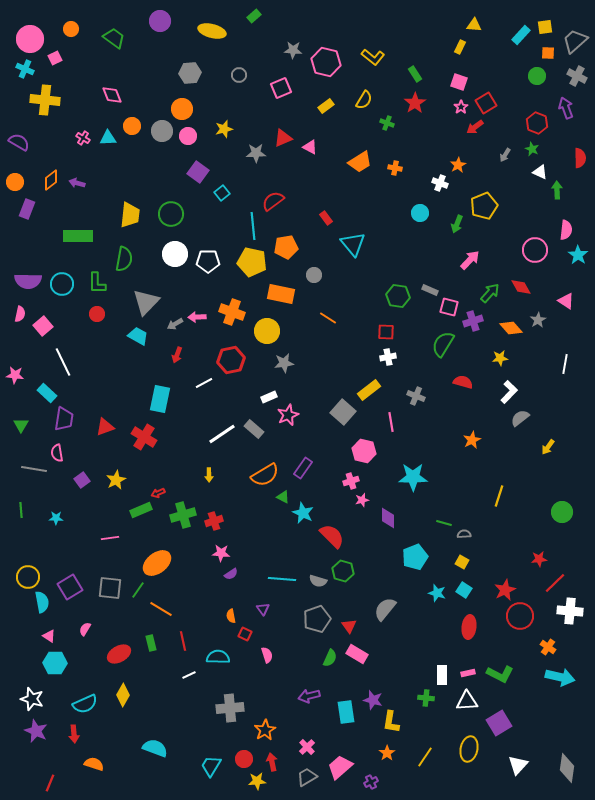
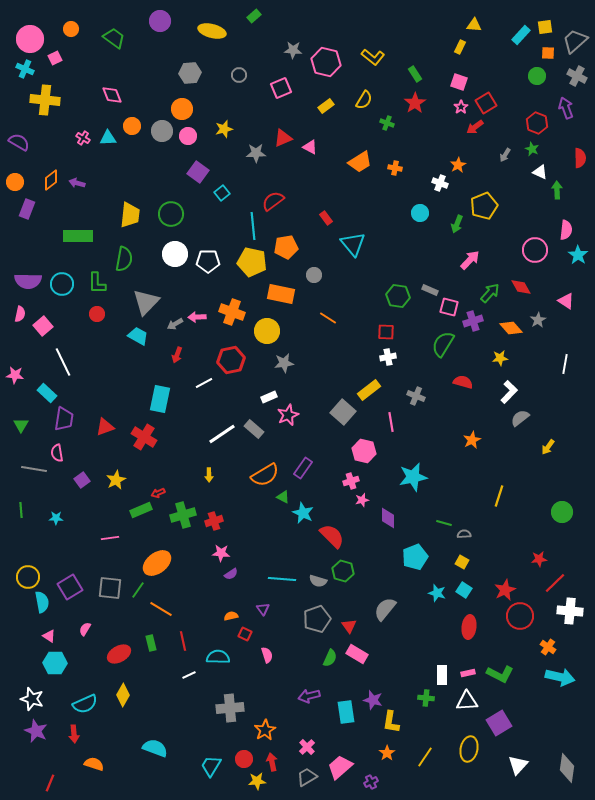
cyan star at (413, 477): rotated 12 degrees counterclockwise
orange semicircle at (231, 616): rotated 88 degrees clockwise
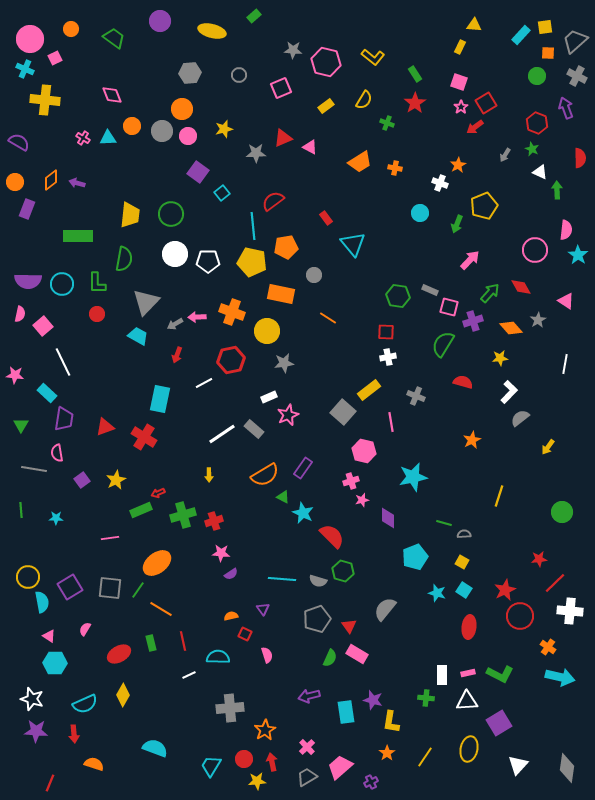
purple star at (36, 731): rotated 20 degrees counterclockwise
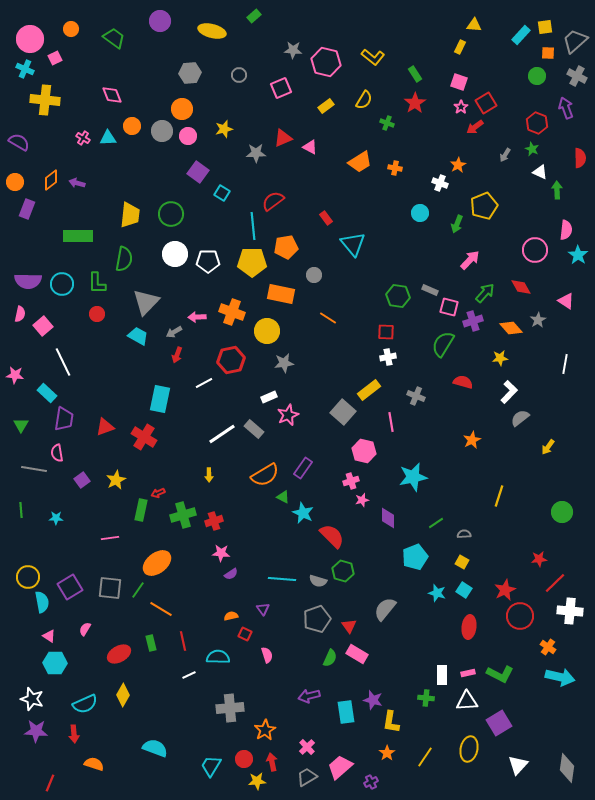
cyan square at (222, 193): rotated 21 degrees counterclockwise
yellow pentagon at (252, 262): rotated 12 degrees counterclockwise
green arrow at (490, 293): moved 5 px left
gray arrow at (175, 324): moved 1 px left, 8 px down
green rectangle at (141, 510): rotated 55 degrees counterclockwise
green line at (444, 523): moved 8 px left; rotated 49 degrees counterclockwise
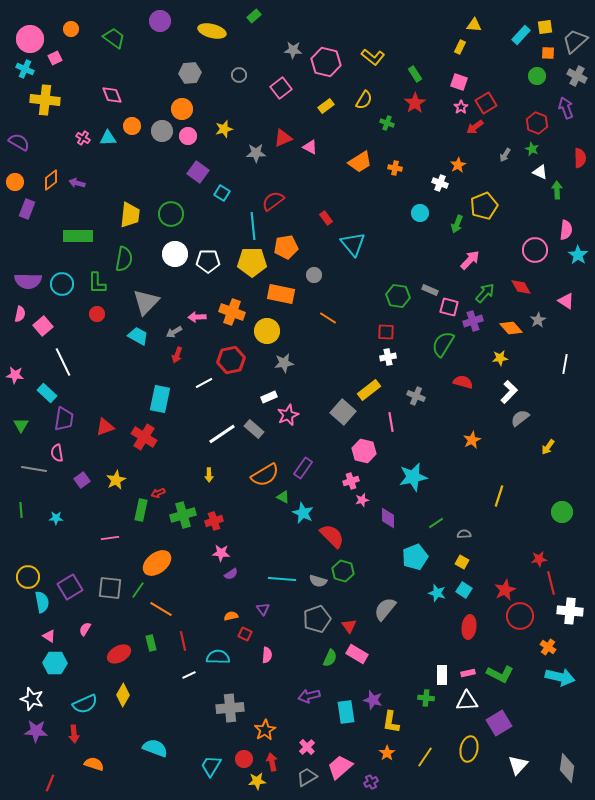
pink square at (281, 88): rotated 15 degrees counterclockwise
red line at (555, 583): moved 4 px left; rotated 60 degrees counterclockwise
pink semicircle at (267, 655): rotated 21 degrees clockwise
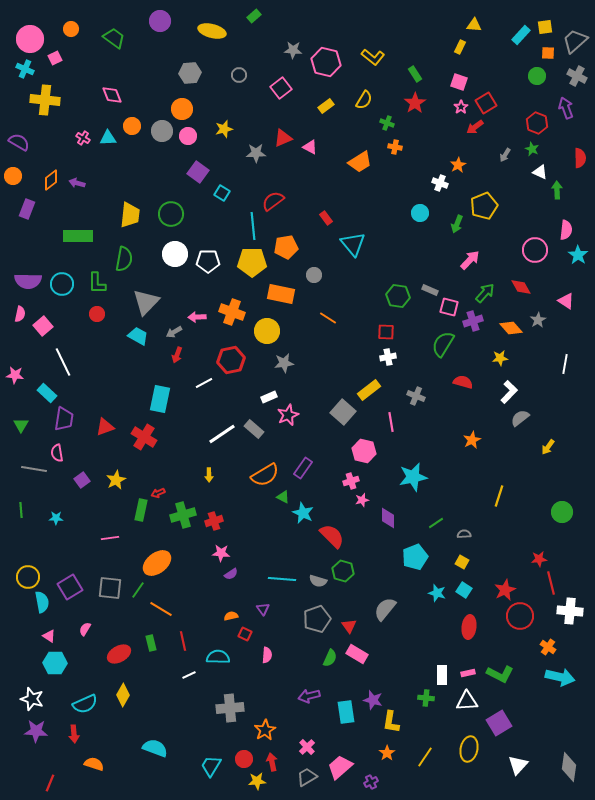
orange cross at (395, 168): moved 21 px up
orange circle at (15, 182): moved 2 px left, 6 px up
gray diamond at (567, 768): moved 2 px right, 1 px up
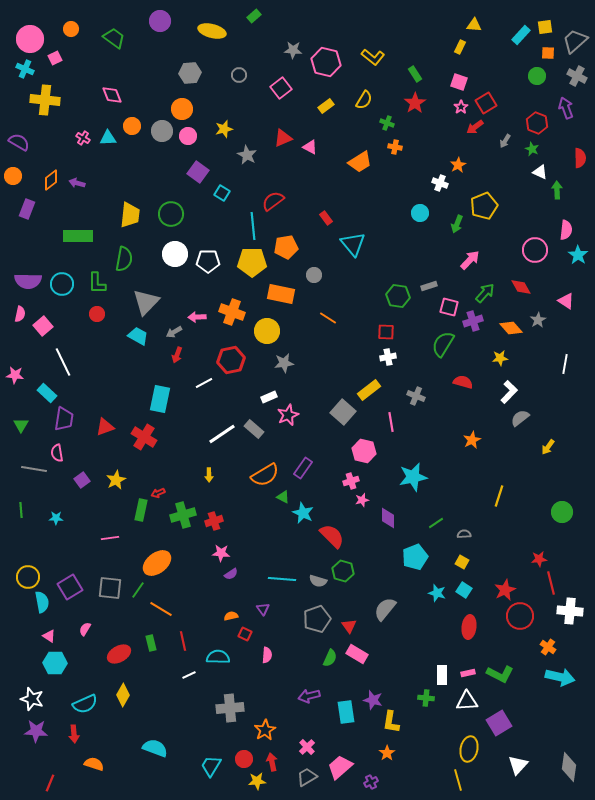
gray star at (256, 153): moved 9 px left, 2 px down; rotated 30 degrees clockwise
gray arrow at (505, 155): moved 14 px up
gray rectangle at (430, 290): moved 1 px left, 4 px up; rotated 42 degrees counterclockwise
yellow line at (425, 757): moved 33 px right, 23 px down; rotated 50 degrees counterclockwise
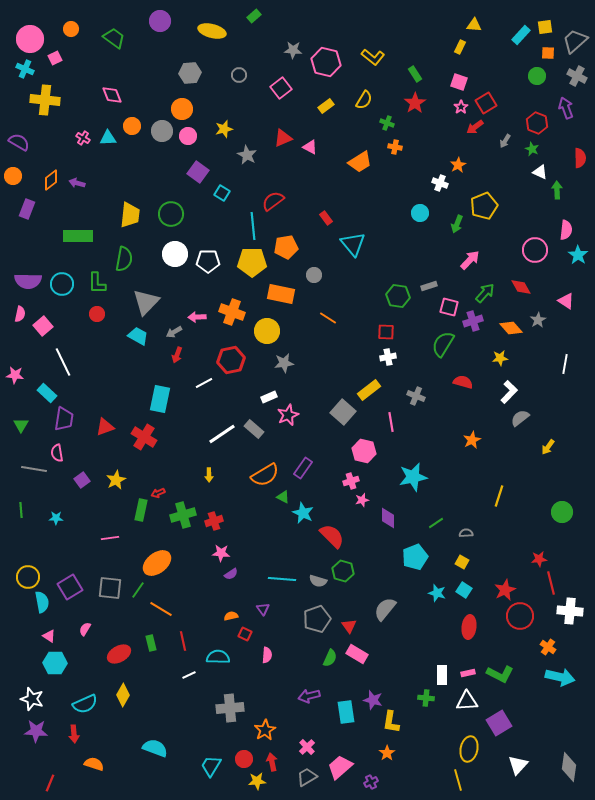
gray semicircle at (464, 534): moved 2 px right, 1 px up
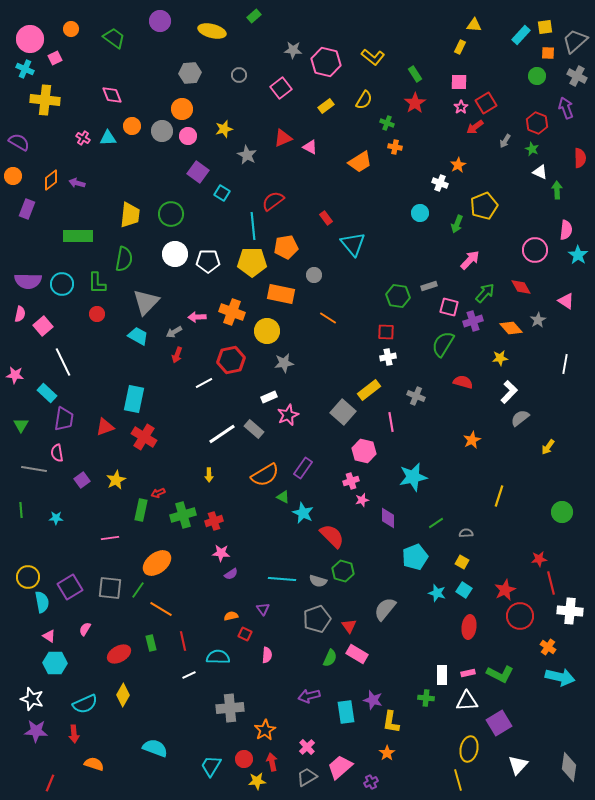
pink square at (459, 82): rotated 18 degrees counterclockwise
cyan rectangle at (160, 399): moved 26 px left
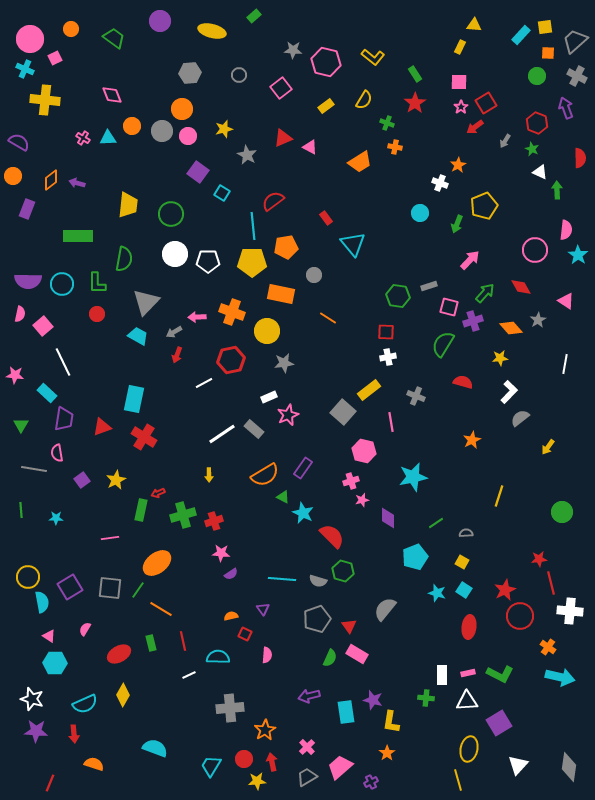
yellow trapezoid at (130, 215): moved 2 px left, 10 px up
red triangle at (105, 427): moved 3 px left
